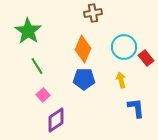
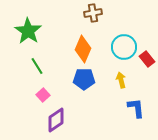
red rectangle: moved 1 px right, 1 px down
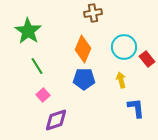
purple diamond: rotated 15 degrees clockwise
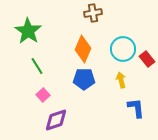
cyan circle: moved 1 px left, 2 px down
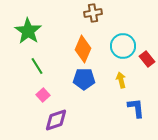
cyan circle: moved 3 px up
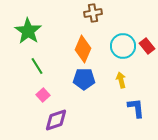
red rectangle: moved 13 px up
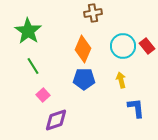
green line: moved 4 px left
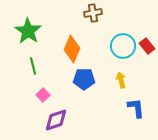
orange diamond: moved 11 px left
green line: rotated 18 degrees clockwise
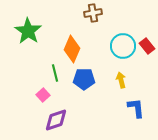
green line: moved 22 px right, 7 px down
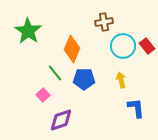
brown cross: moved 11 px right, 9 px down
green line: rotated 24 degrees counterclockwise
purple diamond: moved 5 px right
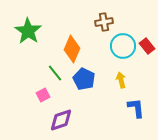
blue pentagon: rotated 25 degrees clockwise
pink square: rotated 16 degrees clockwise
